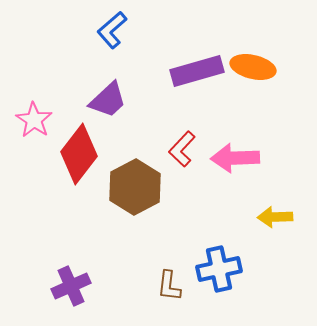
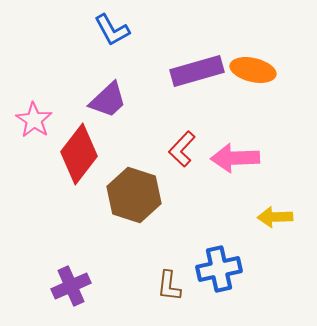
blue L-shape: rotated 78 degrees counterclockwise
orange ellipse: moved 3 px down
brown hexagon: moved 1 px left, 8 px down; rotated 14 degrees counterclockwise
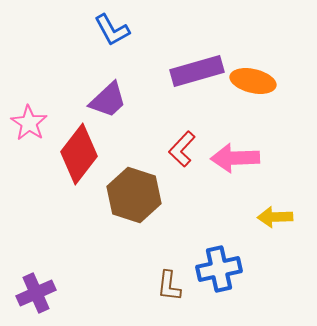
orange ellipse: moved 11 px down
pink star: moved 5 px left, 3 px down
purple cross: moved 35 px left, 7 px down
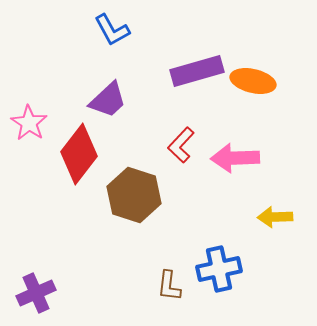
red L-shape: moved 1 px left, 4 px up
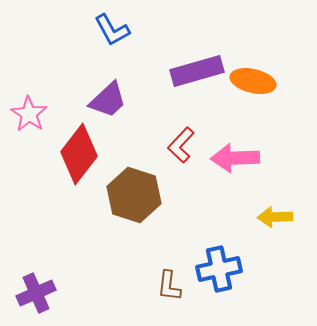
pink star: moved 9 px up
